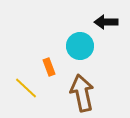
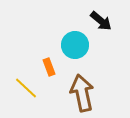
black arrow: moved 5 px left, 1 px up; rotated 140 degrees counterclockwise
cyan circle: moved 5 px left, 1 px up
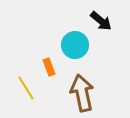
yellow line: rotated 15 degrees clockwise
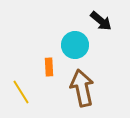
orange rectangle: rotated 18 degrees clockwise
yellow line: moved 5 px left, 4 px down
brown arrow: moved 5 px up
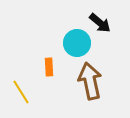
black arrow: moved 1 px left, 2 px down
cyan circle: moved 2 px right, 2 px up
brown arrow: moved 8 px right, 7 px up
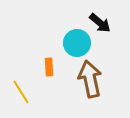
brown arrow: moved 2 px up
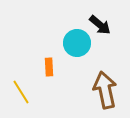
black arrow: moved 2 px down
brown arrow: moved 15 px right, 11 px down
